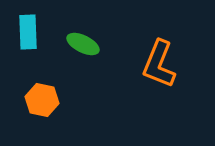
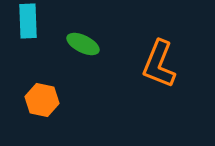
cyan rectangle: moved 11 px up
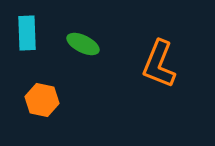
cyan rectangle: moved 1 px left, 12 px down
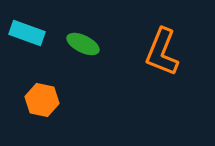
cyan rectangle: rotated 68 degrees counterclockwise
orange L-shape: moved 3 px right, 12 px up
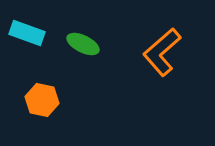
orange L-shape: rotated 27 degrees clockwise
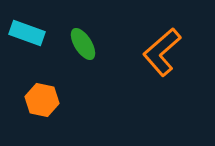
green ellipse: rotated 32 degrees clockwise
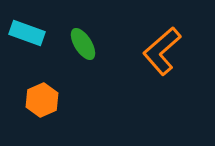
orange L-shape: moved 1 px up
orange hexagon: rotated 24 degrees clockwise
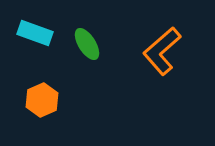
cyan rectangle: moved 8 px right
green ellipse: moved 4 px right
